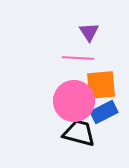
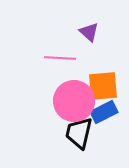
purple triangle: rotated 15 degrees counterclockwise
pink line: moved 18 px left
orange square: moved 2 px right, 1 px down
black trapezoid: rotated 92 degrees counterclockwise
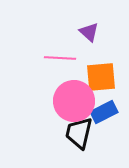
orange square: moved 2 px left, 9 px up
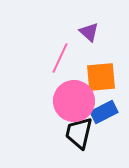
pink line: rotated 68 degrees counterclockwise
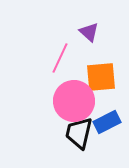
blue rectangle: moved 3 px right, 10 px down
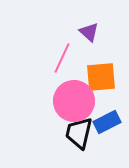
pink line: moved 2 px right
